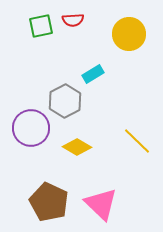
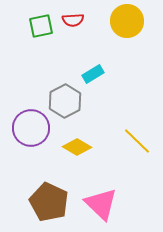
yellow circle: moved 2 px left, 13 px up
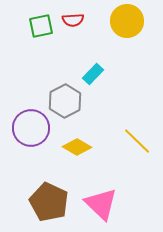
cyan rectangle: rotated 15 degrees counterclockwise
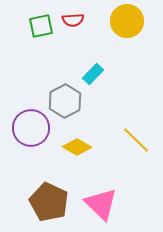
yellow line: moved 1 px left, 1 px up
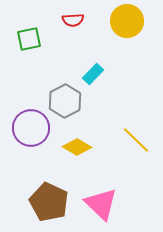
green square: moved 12 px left, 13 px down
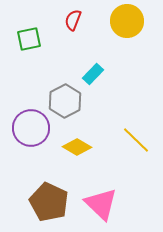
red semicircle: rotated 115 degrees clockwise
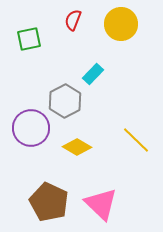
yellow circle: moved 6 px left, 3 px down
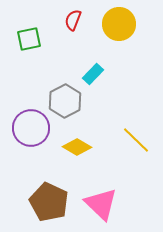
yellow circle: moved 2 px left
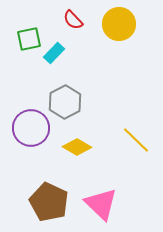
red semicircle: rotated 65 degrees counterclockwise
cyan rectangle: moved 39 px left, 21 px up
gray hexagon: moved 1 px down
